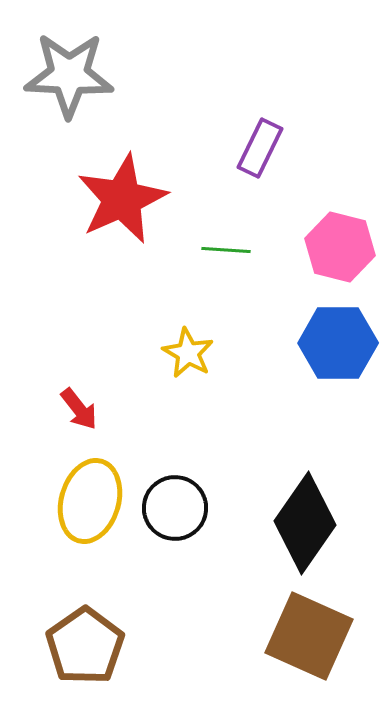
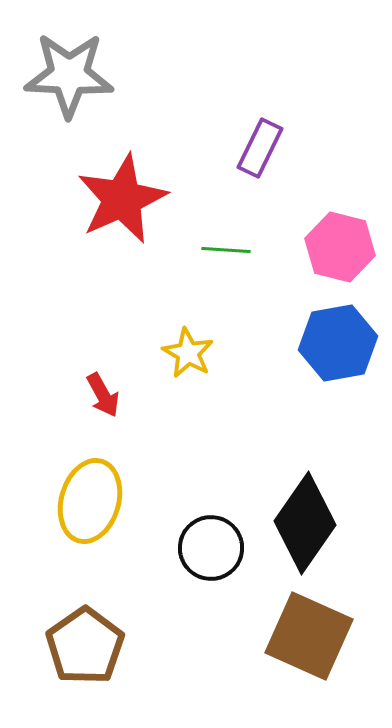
blue hexagon: rotated 10 degrees counterclockwise
red arrow: moved 24 px right, 14 px up; rotated 9 degrees clockwise
black circle: moved 36 px right, 40 px down
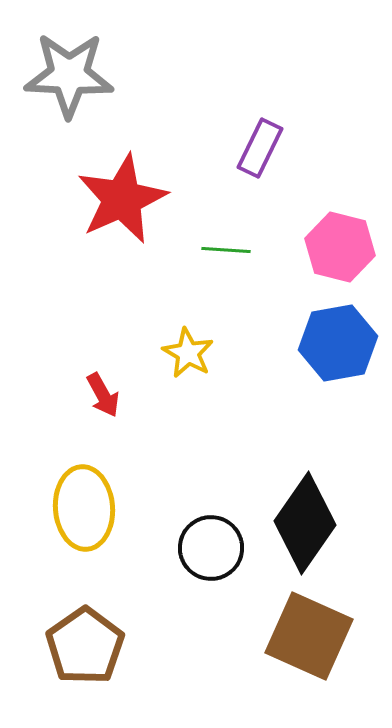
yellow ellipse: moved 6 px left, 7 px down; rotated 20 degrees counterclockwise
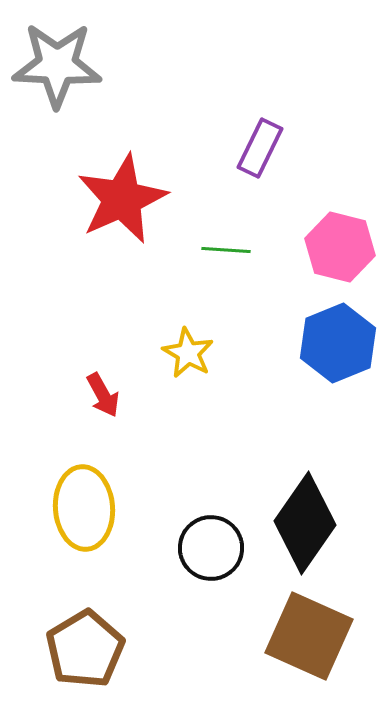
gray star: moved 12 px left, 10 px up
blue hexagon: rotated 12 degrees counterclockwise
brown pentagon: moved 3 px down; rotated 4 degrees clockwise
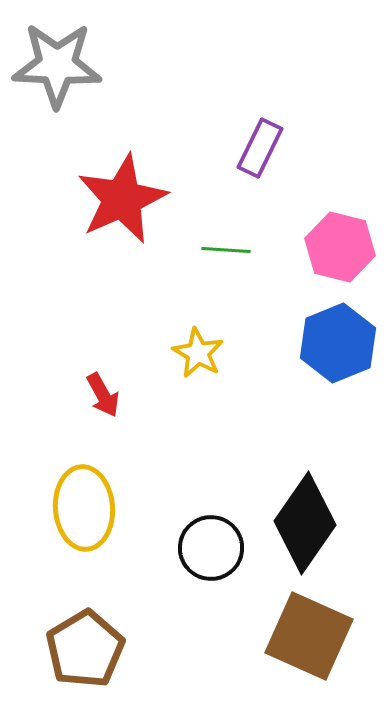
yellow star: moved 10 px right
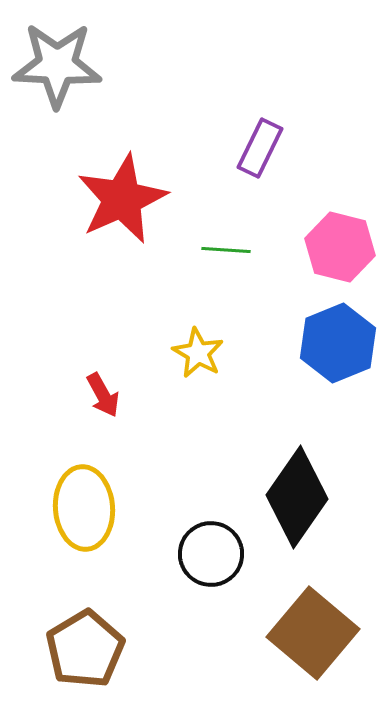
black diamond: moved 8 px left, 26 px up
black circle: moved 6 px down
brown square: moved 4 px right, 3 px up; rotated 16 degrees clockwise
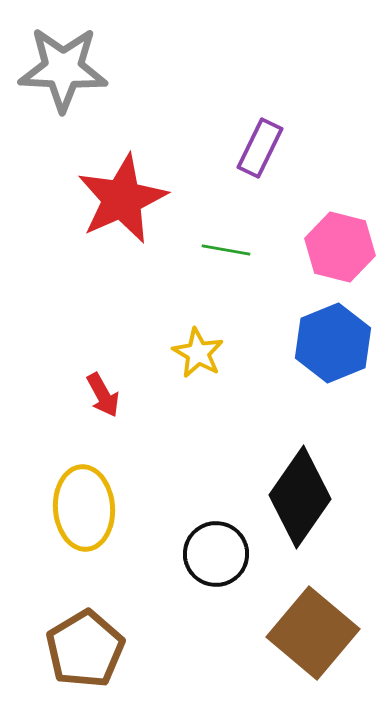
gray star: moved 6 px right, 4 px down
green line: rotated 6 degrees clockwise
blue hexagon: moved 5 px left
black diamond: moved 3 px right
black circle: moved 5 px right
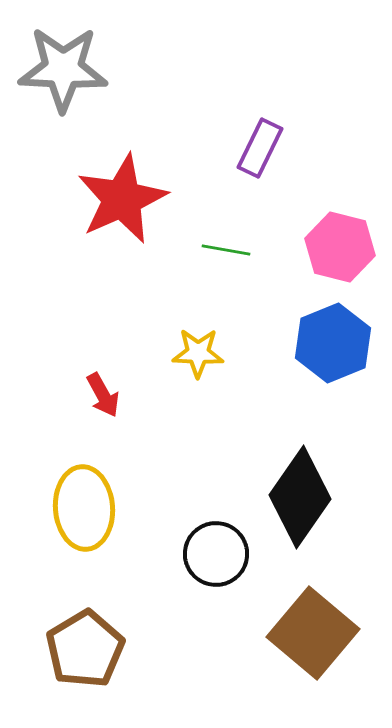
yellow star: rotated 27 degrees counterclockwise
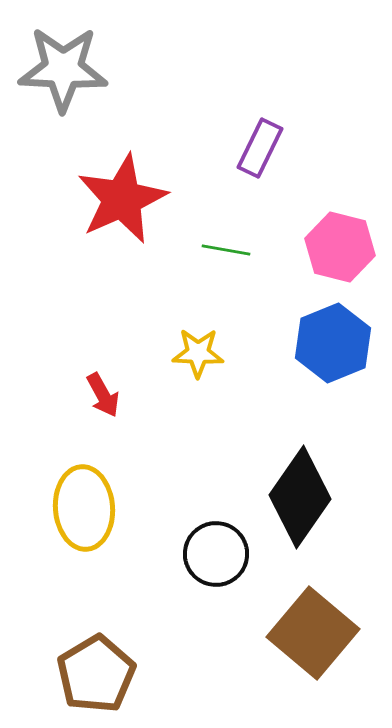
brown pentagon: moved 11 px right, 25 px down
